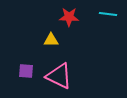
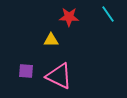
cyan line: rotated 48 degrees clockwise
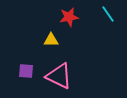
red star: rotated 12 degrees counterclockwise
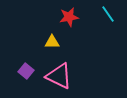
yellow triangle: moved 1 px right, 2 px down
purple square: rotated 35 degrees clockwise
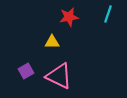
cyan line: rotated 54 degrees clockwise
purple square: rotated 21 degrees clockwise
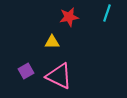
cyan line: moved 1 px left, 1 px up
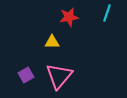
purple square: moved 4 px down
pink triangle: rotated 44 degrees clockwise
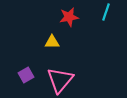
cyan line: moved 1 px left, 1 px up
pink triangle: moved 1 px right, 4 px down
